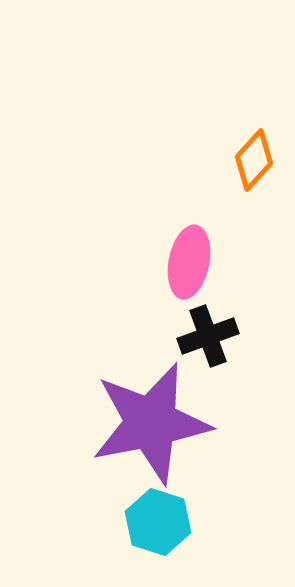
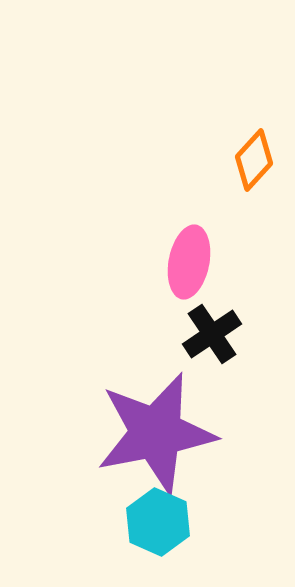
black cross: moved 4 px right, 2 px up; rotated 14 degrees counterclockwise
purple star: moved 5 px right, 10 px down
cyan hexagon: rotated 6 degrees clockwise
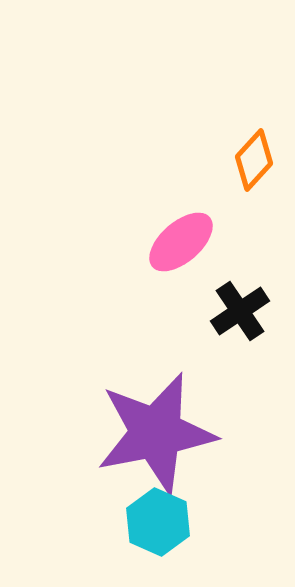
pink ellipse: moved 8 px left, 20 px up; rotated 38 degrees clockwise
black cross: moved 28 px right, 23 px up
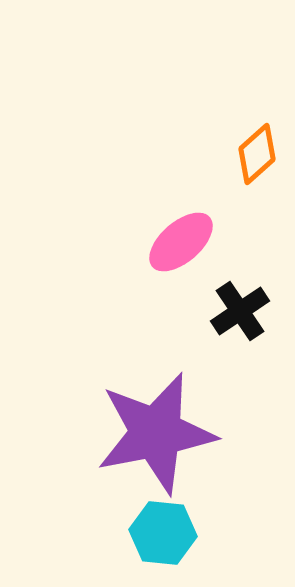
orange diamond: moved 3 px right, 6 px up; rotated 6 degrees clockwise
cyan hexagon: moved 5 px right, 11 px down; rotated 18 degrees counterclockwise
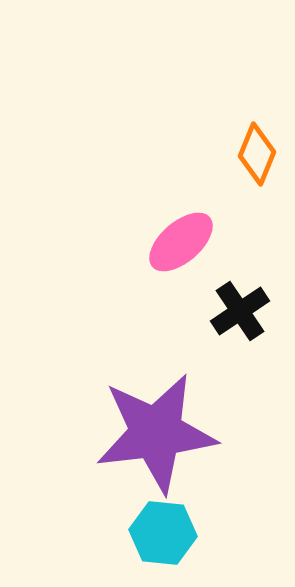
orange diamond: rotated 26 degrees counterclockwise
purple star: rotated 4 degrees clockwise
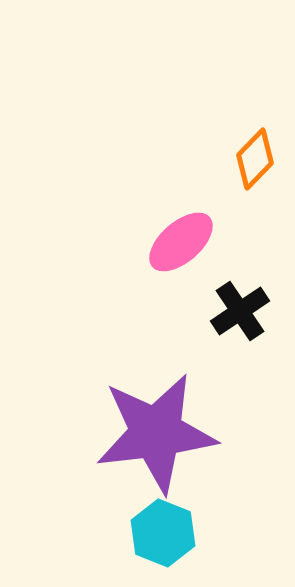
orange diamond: moved 2 px left, 5 px down; rotated 22 degrees clockwise
cyan hexagon: rotated 16 degrees clockwise
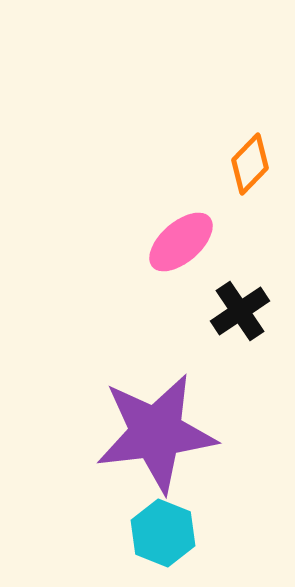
orange diamond: moved 5 px left, 5 px down
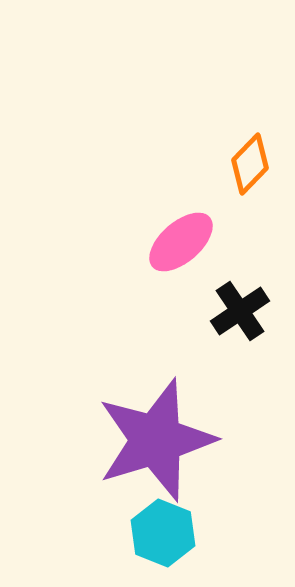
purple star: moved 7 px down; rotated 10 degrees counterclockwise
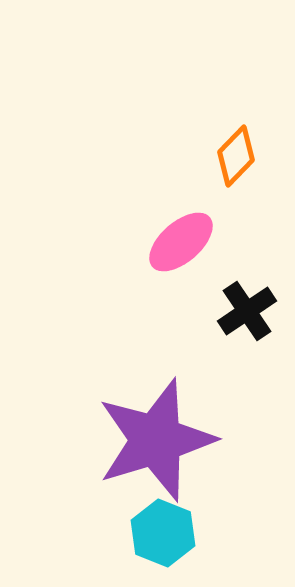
orange diamond: moved 14 px left, 8 px up
black cross: moved 7 px right
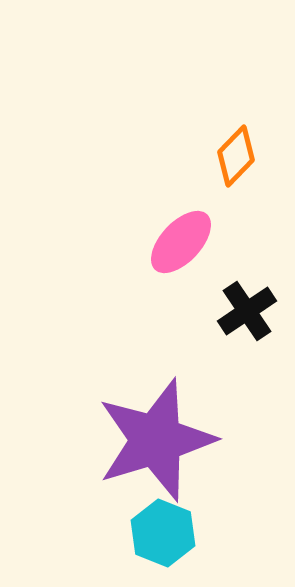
pink ellipse: rotated 6 degrees counterclockwise
